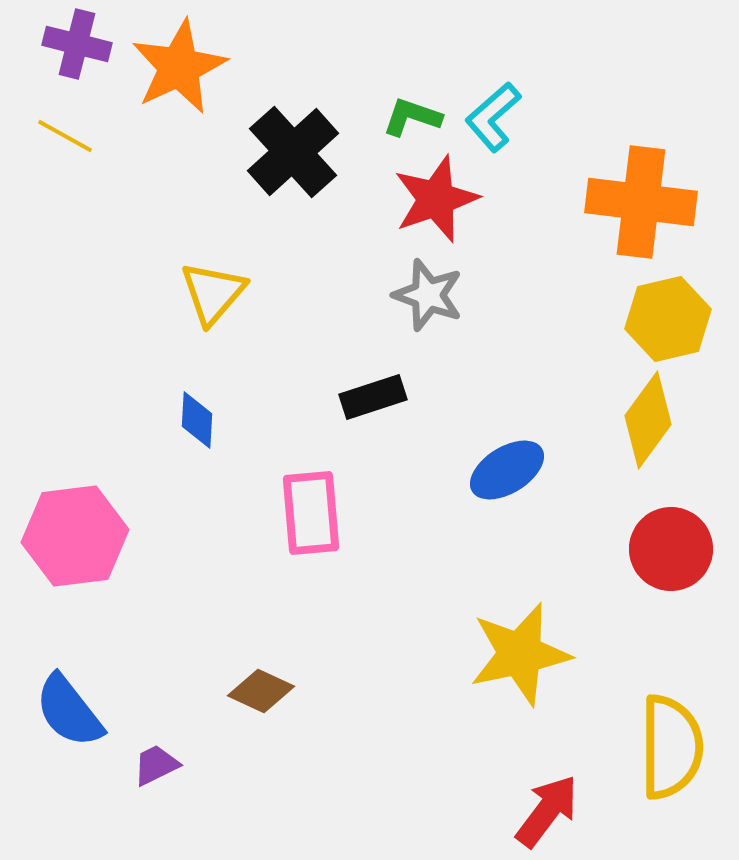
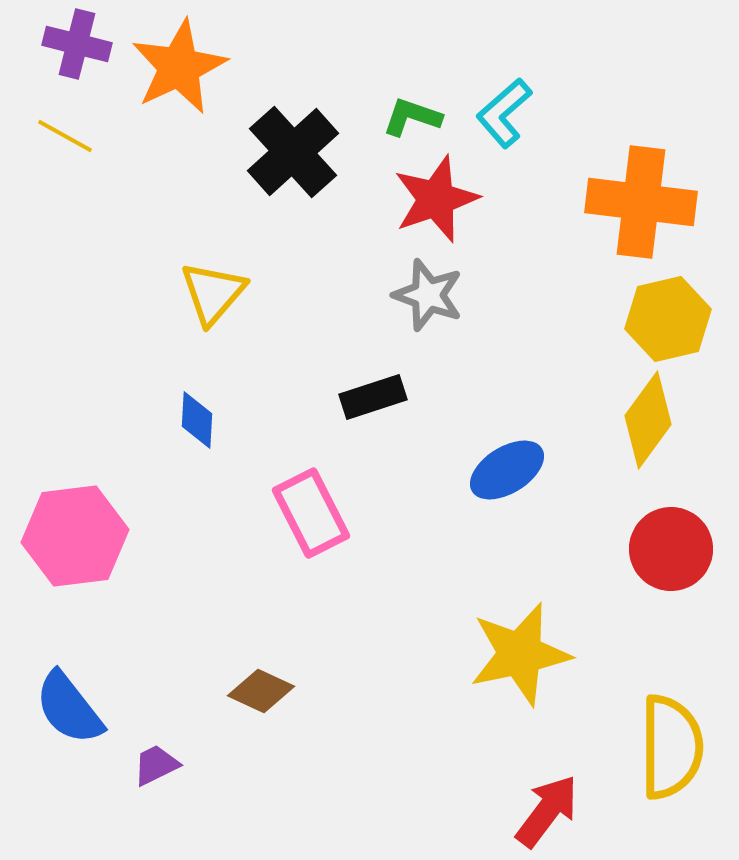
cyan L-shape: moved 11 px right, 4 px up
pink rectangle: rotated 22 degrees counterclockwise
blue semicircle: moved 3 px up
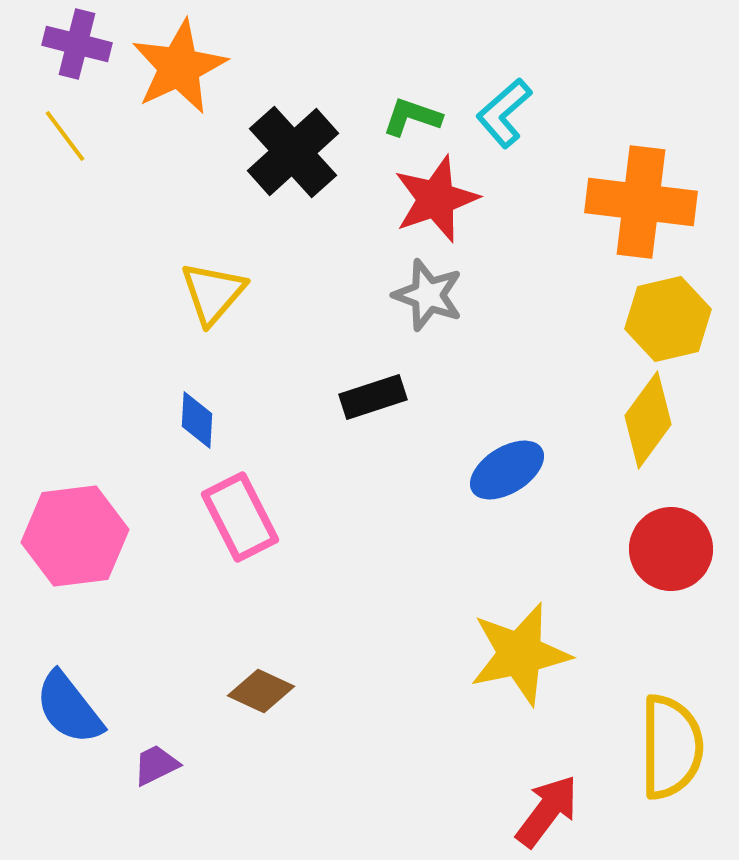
yellow line: rotated 24 degrees clockwise
pink rectangle: moved 71 px left, 4 px down
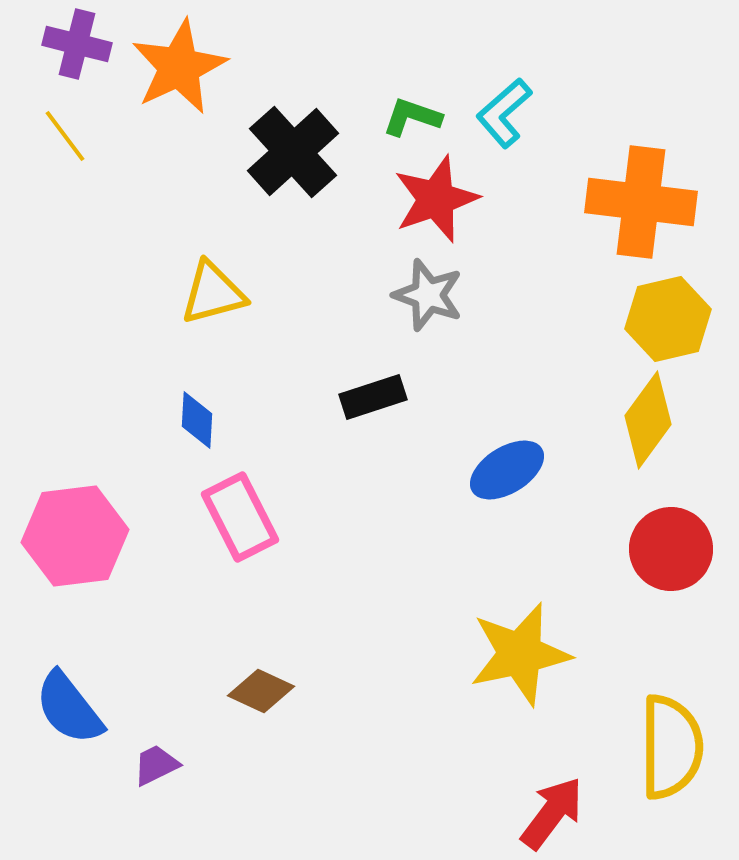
yellow triangle: rotated 34 degrees clockwise
red arrow: moved 5 px right, 2 px down
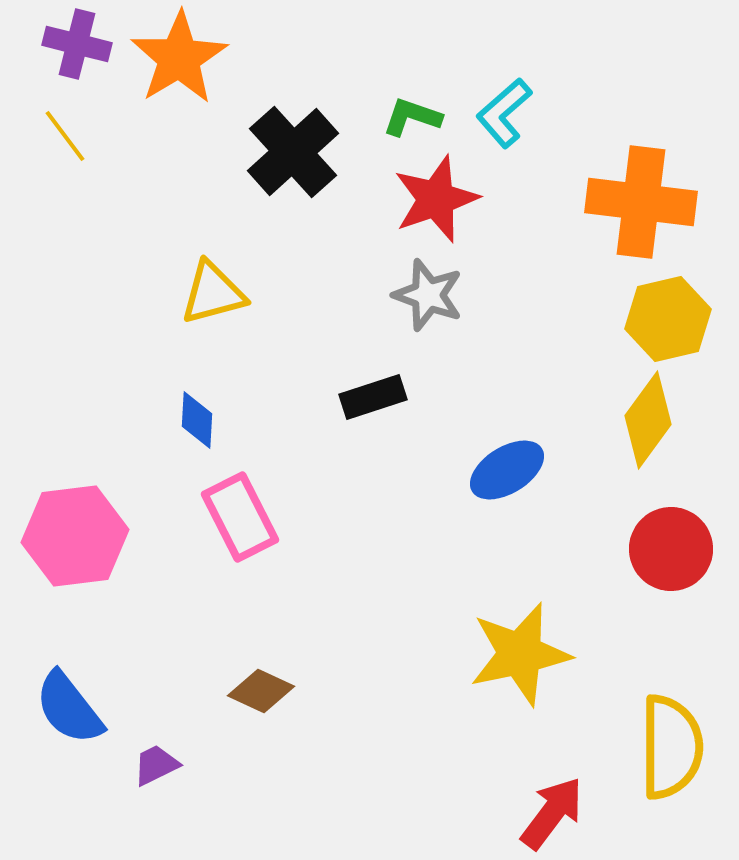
orange star: moved 9 px up; rotated 6 degrees counterclockwise
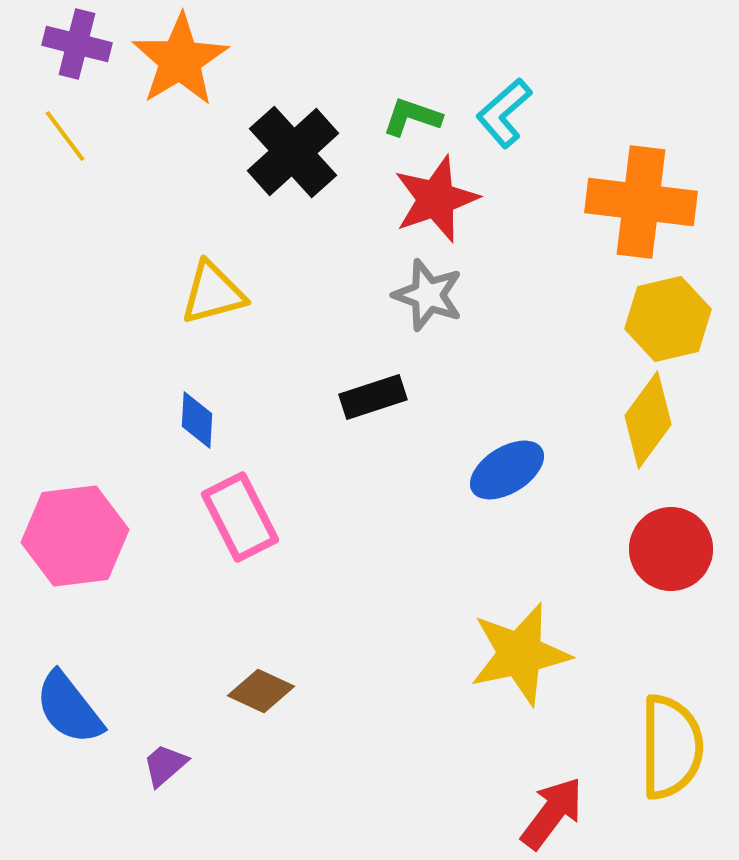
orange star: moved 1 px right, 2 px down
purple trapezoid: moved 9 px right; rotated 15 degrees counterclockwise
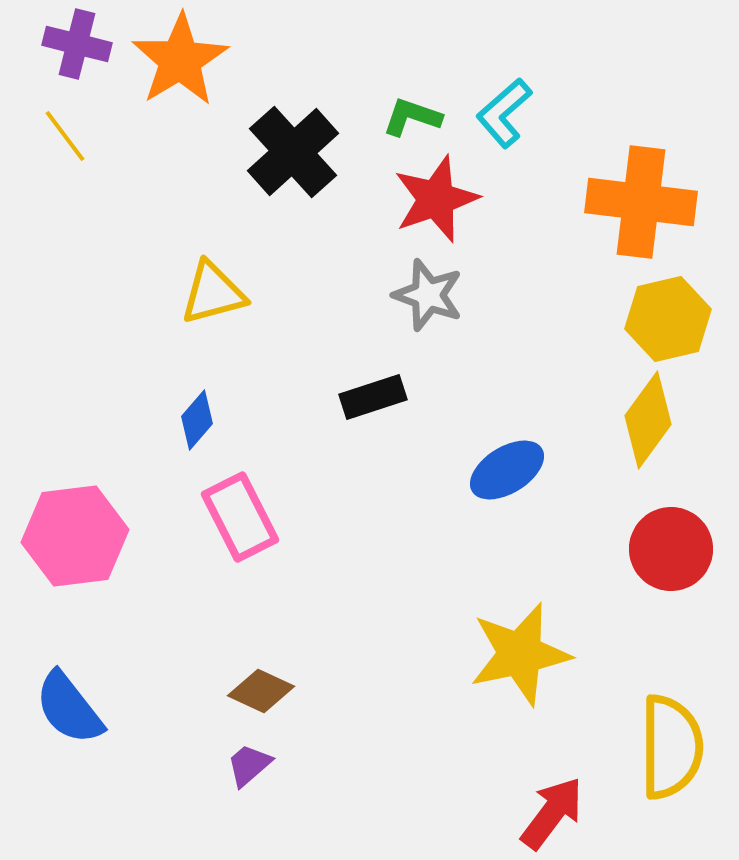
blue diamond: rotated 38 degrees clockwise
purple trapezoid: moved 84 px right
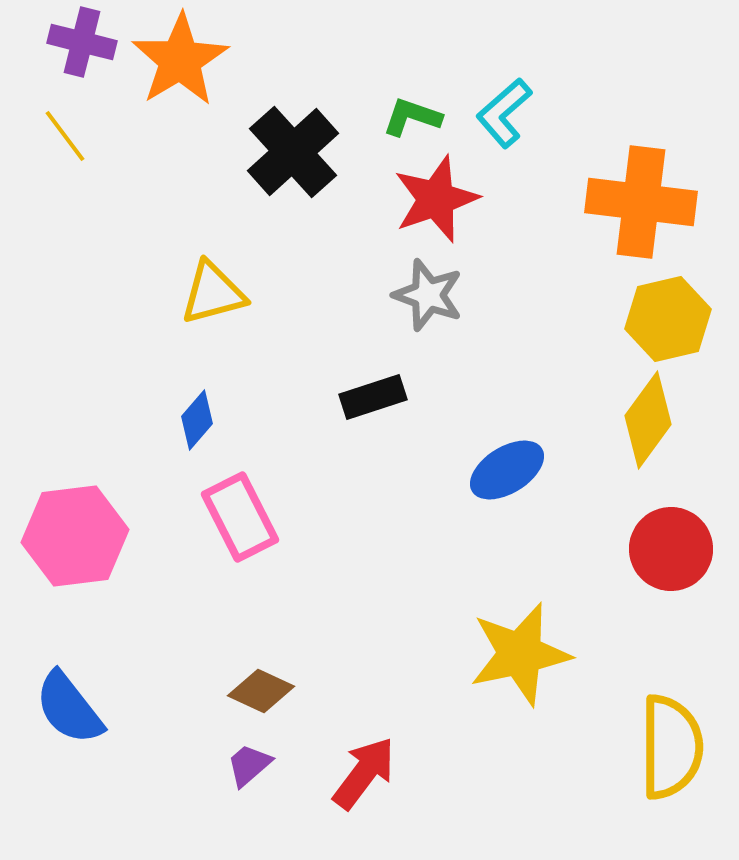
purple cross: moved 5 px right, 2 px up
red arrow: moved 188 px left, 40 px up
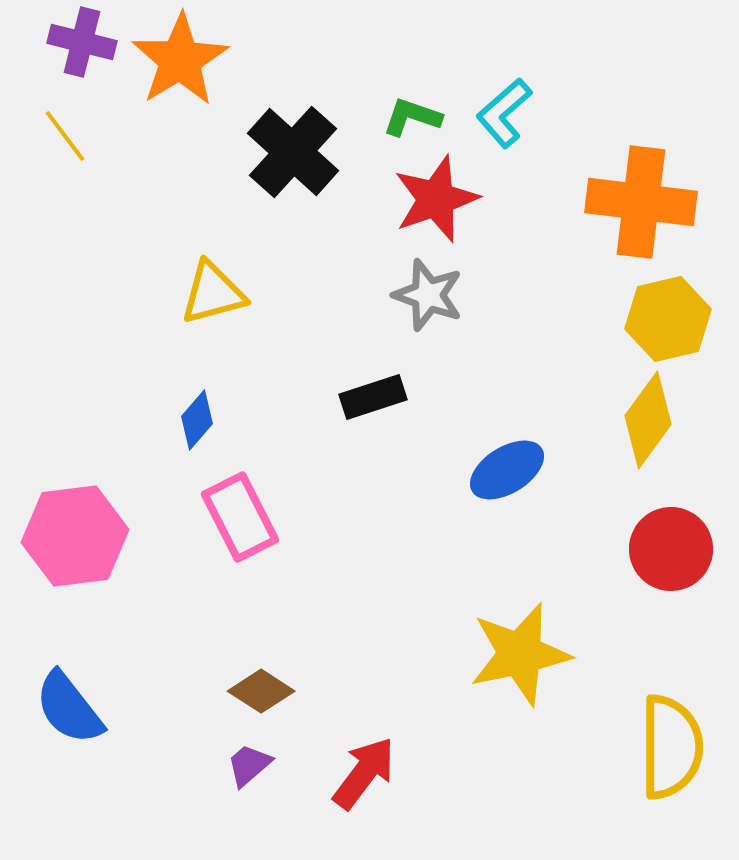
black cross: rotated 6 degrees counterclockwise
brown diamond: rotated 8 degrees clockwise
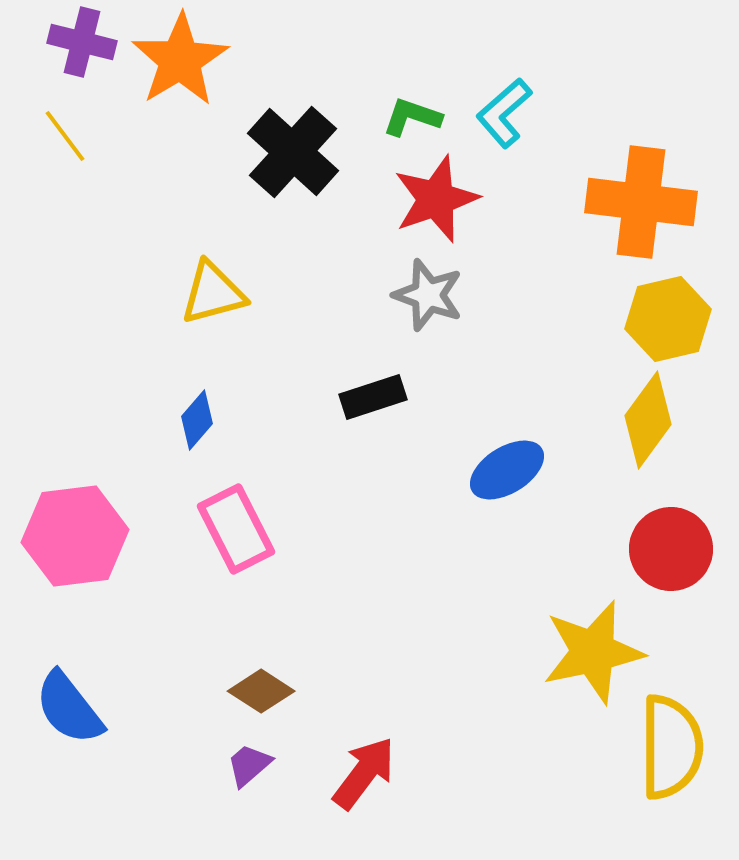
pink rectangle: moved 4 px left, 12 px down
yellow star: moved 73 px right, 2 px up
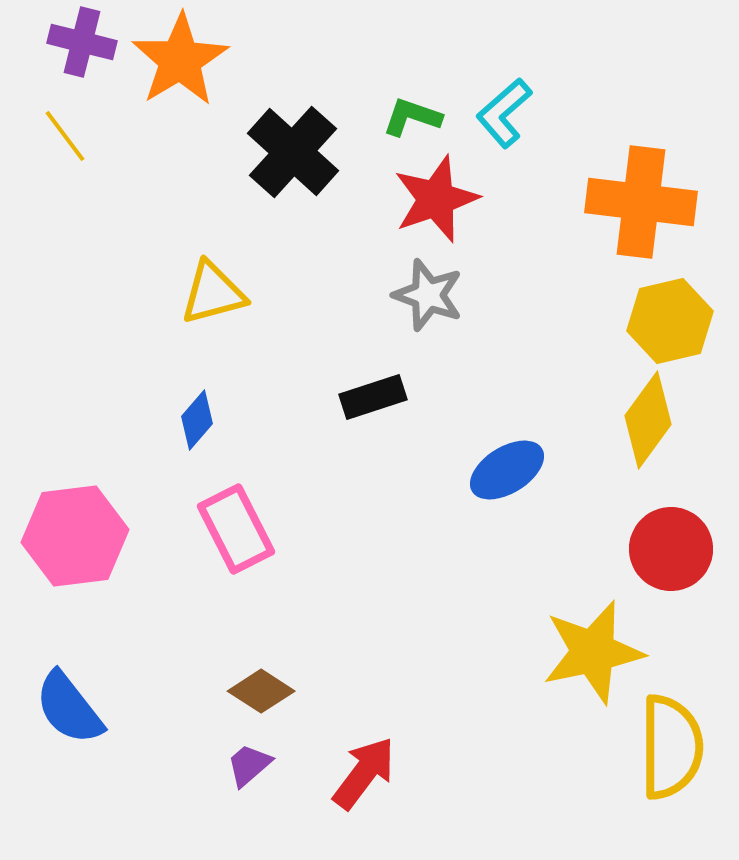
yellow hexagon: moved 2 px right, 2 px down
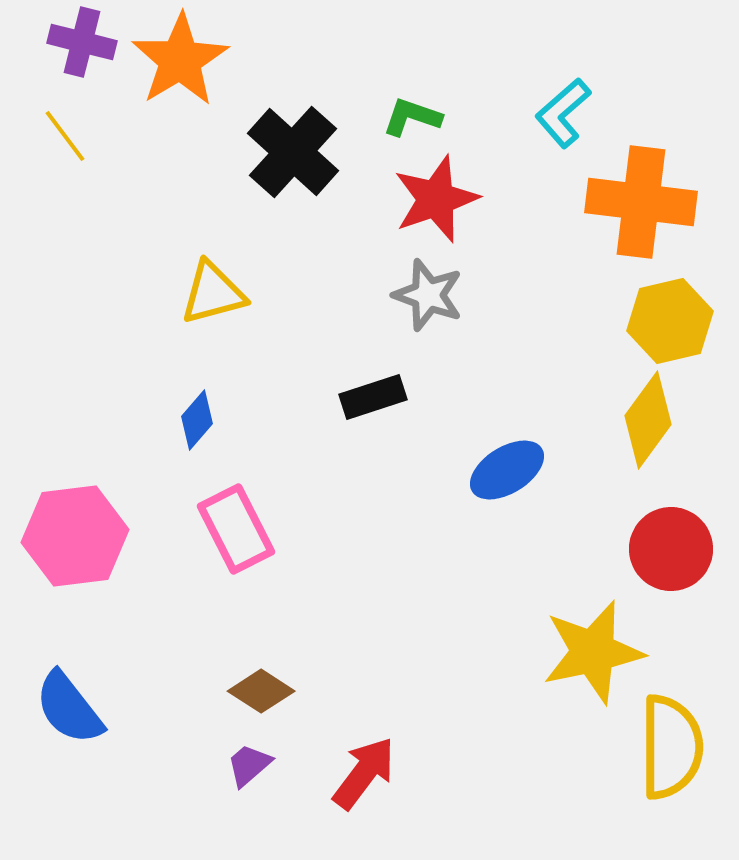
cyan L-shape: moved 59 px right
